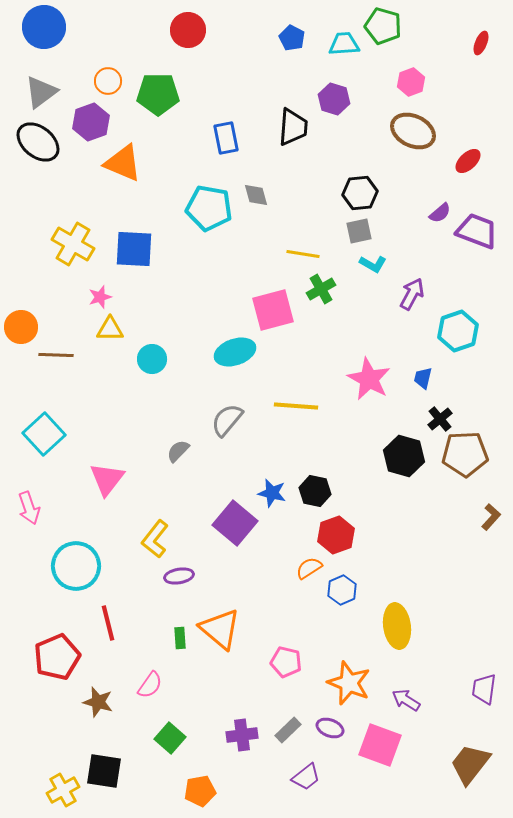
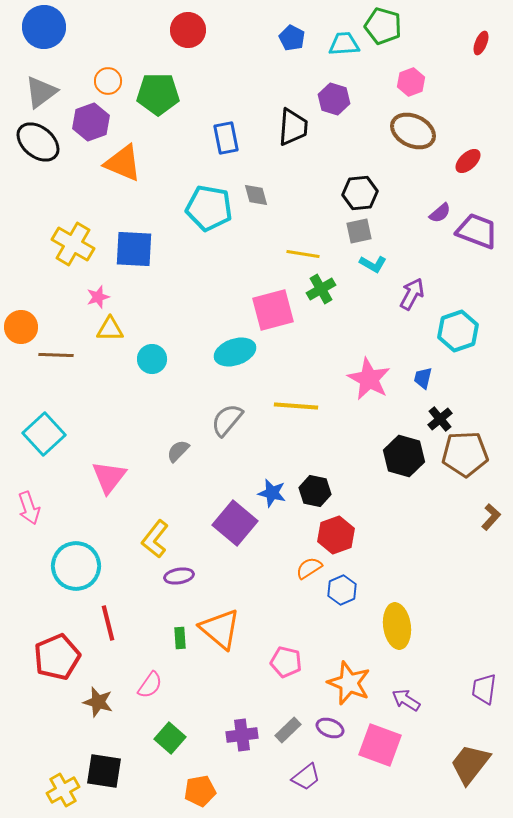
pink star at (100, 297): moved 2 px left
pink triangle at (107, 479): moved 2 px right, 2 px up
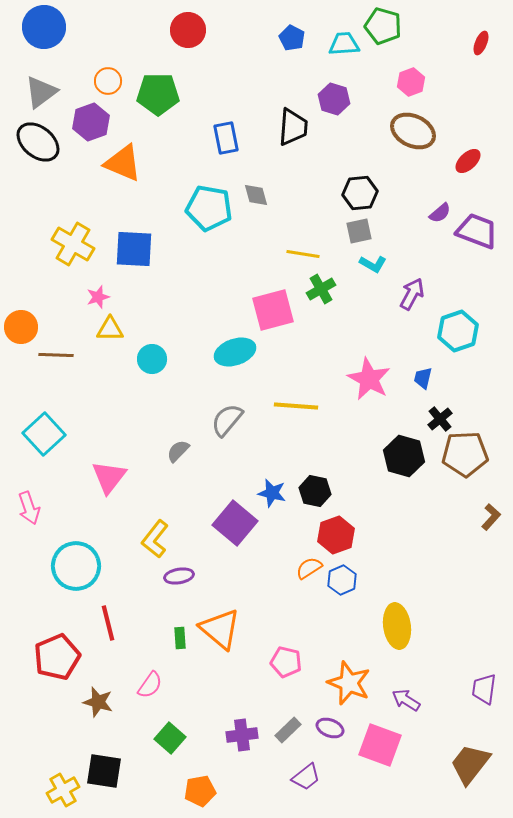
blue hexagon at (342, 590): moved 10 px up
